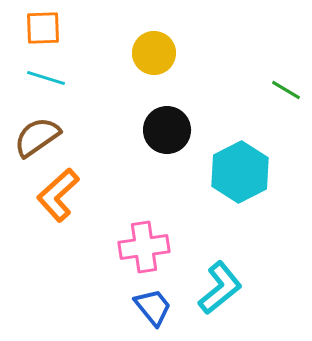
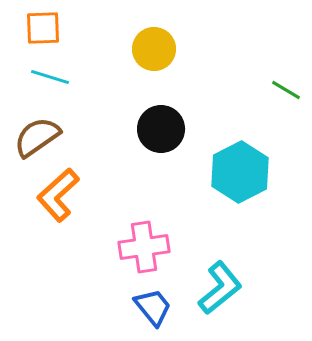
yellow circle: moved 4 px up
cyan line: moved 4 px right, 1 px up
black circle: moved 6 px left, 1 px up
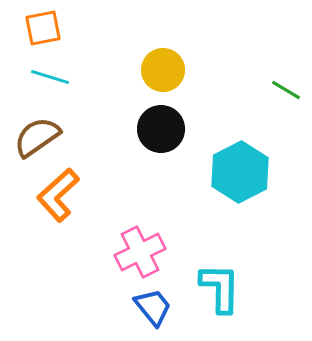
orange square: rotated 9 degrees counterclockwise
yellow circle: moved 9 px right, 21 px down
pink cross: moved 4 px left, 5 px down; rotated 18 degrees counterclockwise
cyan L-shape: rotated 50 degrees counterclockwise
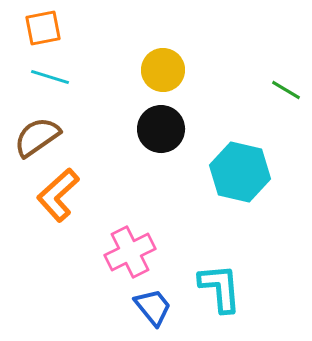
cyan hexagon: rotated 20 degrees counterclockwise
pink cross: moved 10 px left
cyan L-shape: rotated 6 degrees counterclockwise
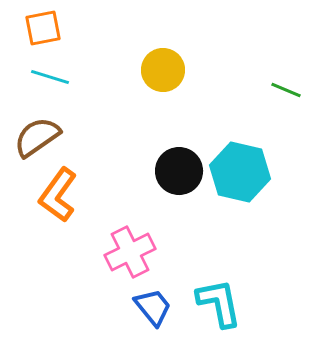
green line: rotated 8 degrees counterclockwise
black circle: moved 18 px right, 42 px down
orange L-shape: rotated 12 degrees counterclockwise
cyan L-shape: moved 1 px left, 15 px down; rotated 6 degrees counterclockwise
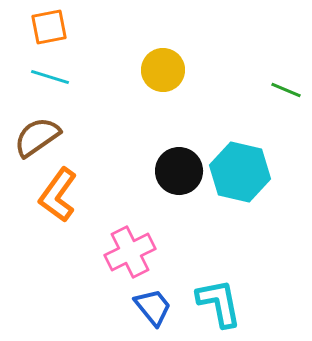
orange square: moved 6 px right, 1 px up
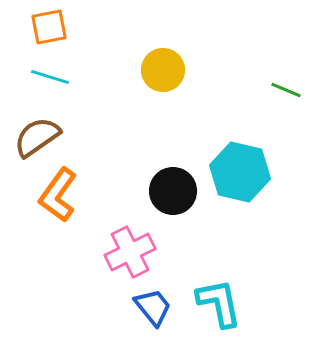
black circle: moved 6 px left, 20 px down
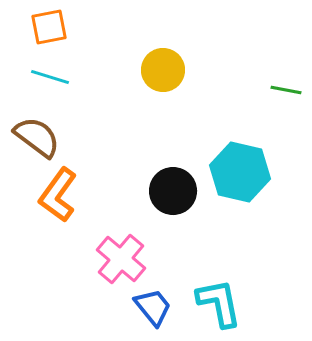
green line: rotated 12 degrees counterclockwise
brown semicircle: rotated 72 degrees clockwise
pink cross: moved 9 px left, 7 px down; rotated 24 degrees counterclockwise
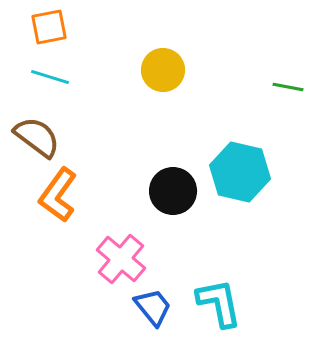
green line: moved 2 px right, 3 px up
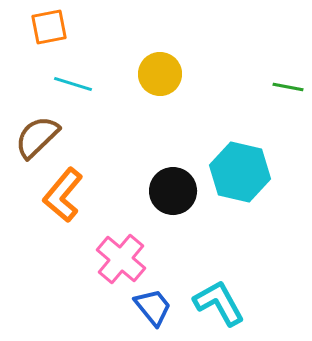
yellow circle: moved 3 px left, 4 px down
cyan line: moved 23 px right, 7 px down
brown semicircle: rotated 81 degrees counterclockwise
orange L-shape: moved 5 px right; rotated 4 degrees clockwise
cyan L-shape: rotated 18 degrees counterclockwise
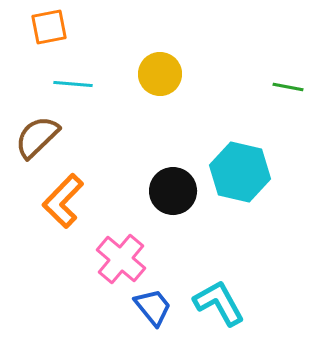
cyan line: rotated 12 degrees counterclockwise
orange L-shape: moved 6 px down; rotated 4 degrees clockwise
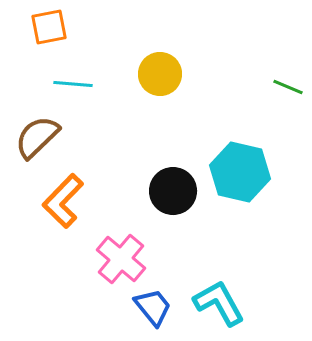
green line: rotated 12 degrees clockwise
